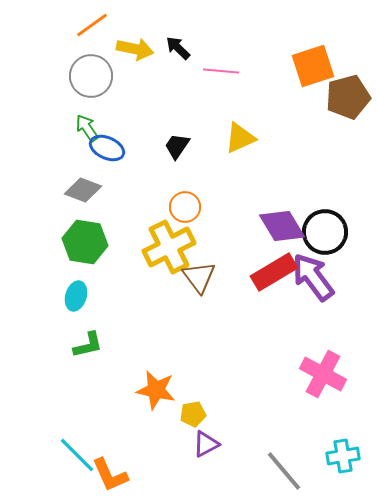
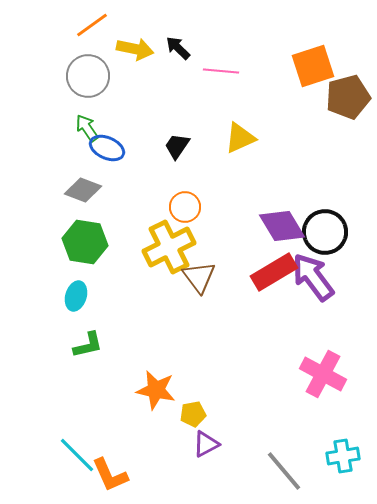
gray circle: moved 3 px left
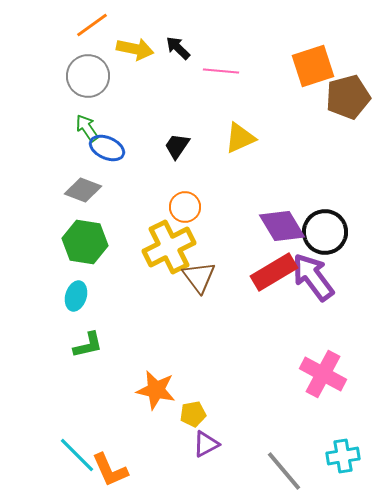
orange L-shape: moved 5 px up
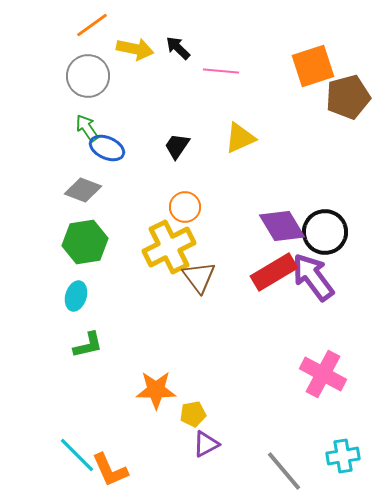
green hexagon: rotated 18 degrees counterclockwise
orange star: rotated 12 degrees counterclockwise
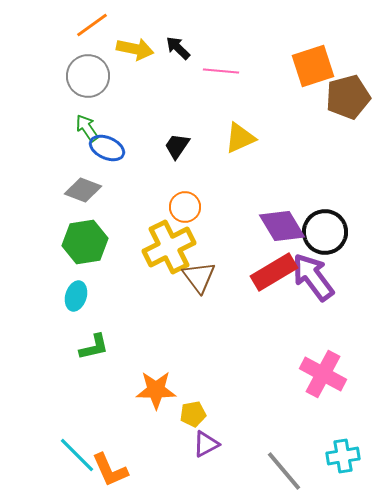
green L-shape: moved 6 px right, 2 px down
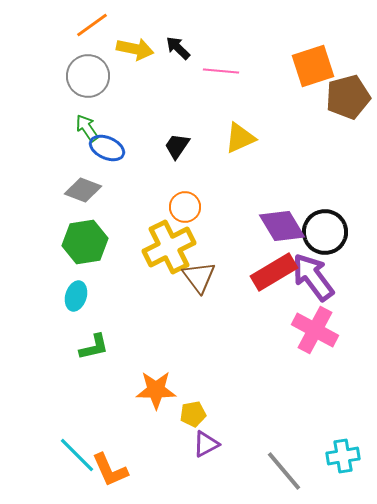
pink cross: moved 8 px left, 44 px up
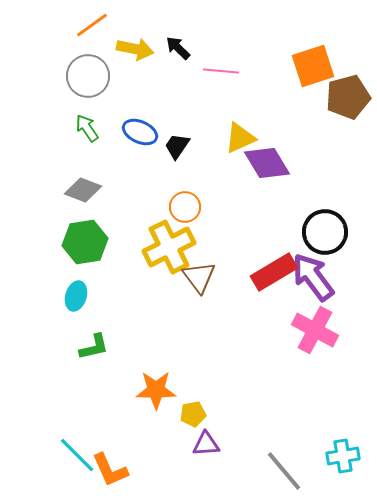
blue ellipse: moved 33 px right, 16 px up
purple diamond: moved 15 px left, 63 px up
purple triangle: rotated 24 degrees clockwise
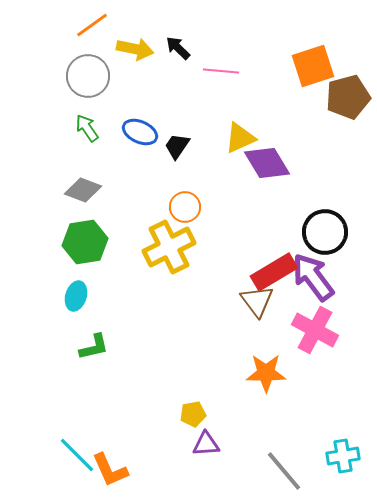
brown triangle: moved 58 px right, 24 px down
orange star: moved 110 px right, 17 px up
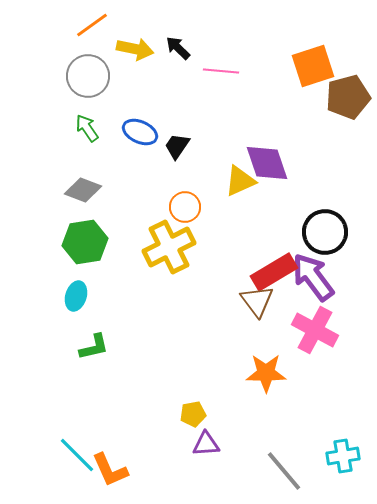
yellow triangle: moved 43 px down
purple diamond: rotated 12 degrees clockwise
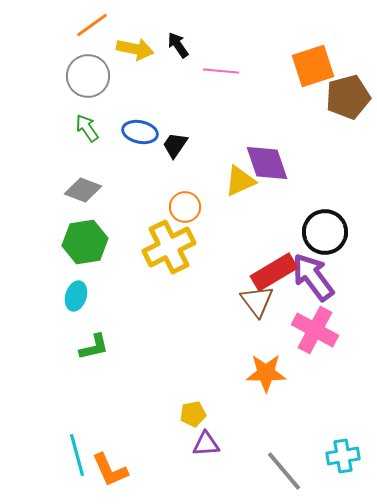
black arrow: moved 3 px up; rotated 12 degrees clockwise
blue ellipse: rotated 12 degrees counterclockwise
black trapezoid: moved 2 px left, 1 px up
cyan line: rotated 30 degrees clockwise
